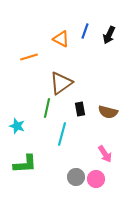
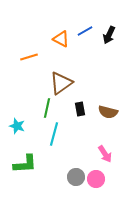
blue line: rotated 42 degrees clockwise
cyan line: moved 8 px left
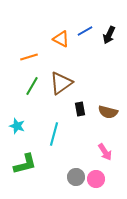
green line: moved 15 px left, 22 px up; rotated 18 degrees clockwise
pink arrow: moved 2 px up
green L-shape: rotated 10 degrees counterclockwise
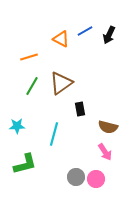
brown semicircle: moved 15 px down
cyan star: rotated 21 degrees counterclockwise
